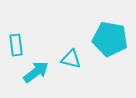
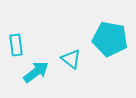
cyan triangle: rotated 25 degrees clockwise
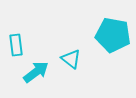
cyan pentagon: moved 3 px right, 4 px up
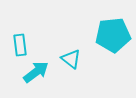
cyan pentagon: rotated 16 degrees counterclockwise
cyan rectangle: moved 4 px right
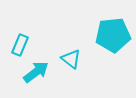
cyan rectangle: rotated 30 degrees clockwise
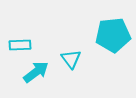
cyan rectangle: rotated 65 degrees clockwise
cyan triangle: rotated 15 degrees clockwise
